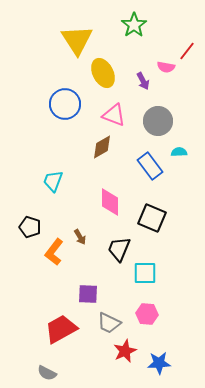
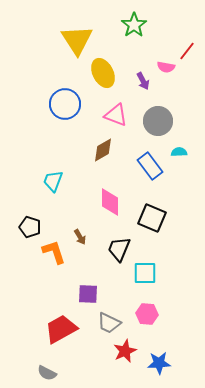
pink triangle: moved 2 px right
brown diamond: moved 1 px right, 3 px down
orange L-shape: rotated 124 degrees clockwise
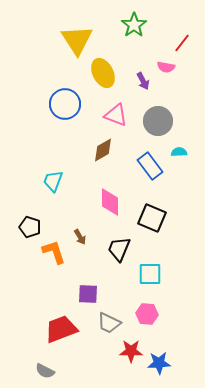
red line: moved 5 px left, 8 px up
cyan square: moved 5 px right, 1 px down
red trapezoid: rotated 8 degrees clockwise
red star: moved 6 px right; rotated 25 degrees clockwise
gray semicircle: moved 2 px left, 2 px up
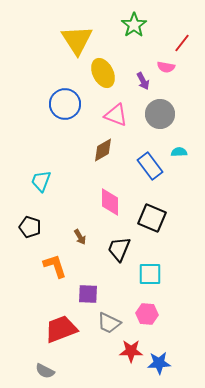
gray circle: moved 2 px right, 7 px up
cyan trapezoid: moved 12 px left
orange L-shape: moved 1 px right, 14 px down
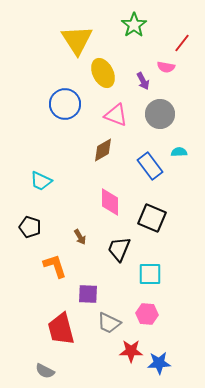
cyan trapezoid: rotated 85 degrees counterclockwise
red trapezoid: rotated 84 degrees counterclockwise
